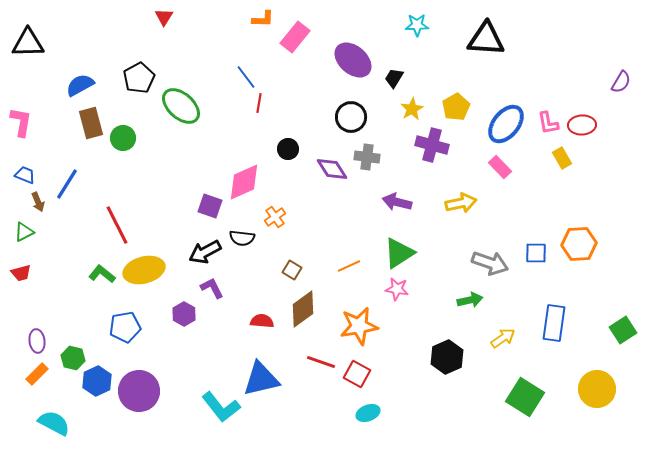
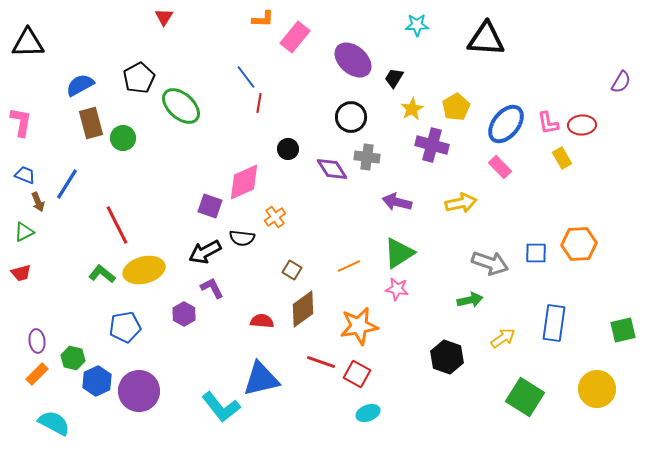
green square at (623, 330): rotated 20 degrees clockwise
black hexagon at (447, 357): rotated 16 degrees counterclockwise
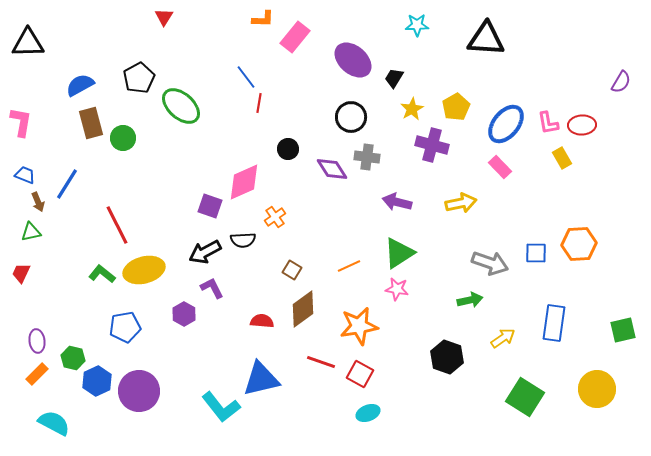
green triangle at (24, 232): moved 7 px right; rotated 15 degrees clockwise
black semicircle at (242, 238): moved 1 px right, 2 px down; rotated 10 degrees counterclockwise
red trapezoid at (21, 273): rotated 130 degrees clockwise
red square at (357, 374): moved 3 px right
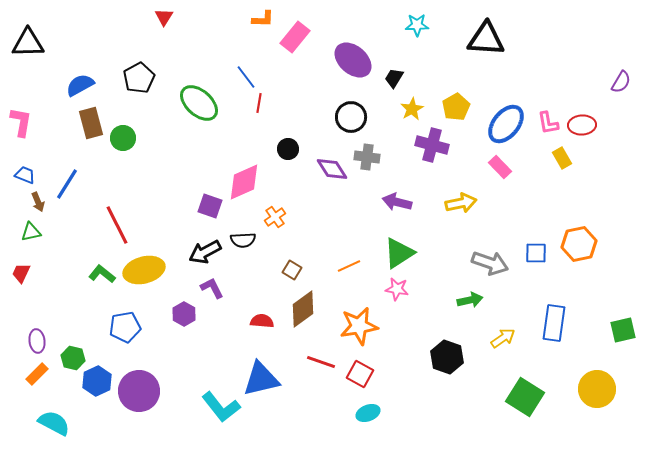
green ellipse at (181, 106): moved 18 px right, 3 px up
orange hexagon at (579, 244): rotated 8 degrees counterclockwise
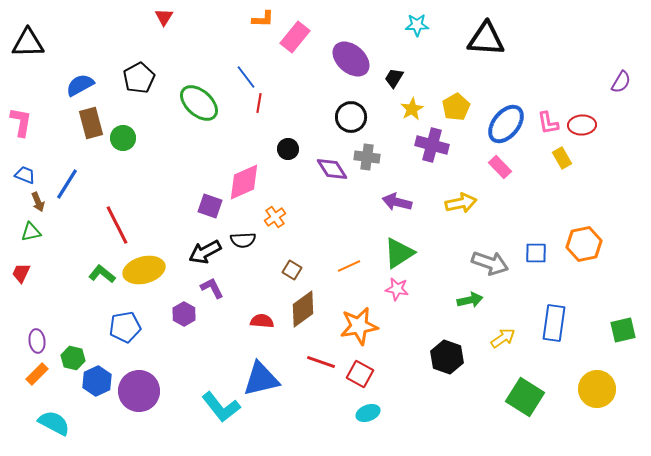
purple ellipse at (353, 60): moved 2 px left, 1 px up
orange hexagon at (579, 244): moved 5 px right
